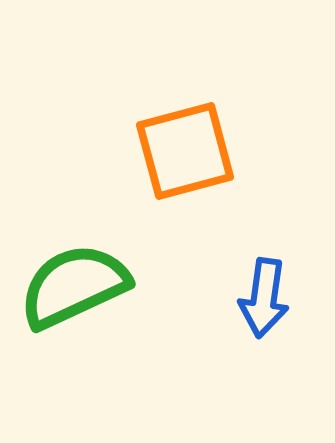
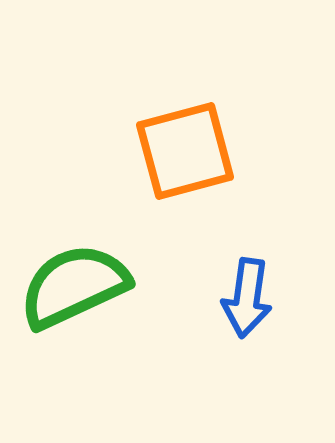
blue arrow: moved 17 px left
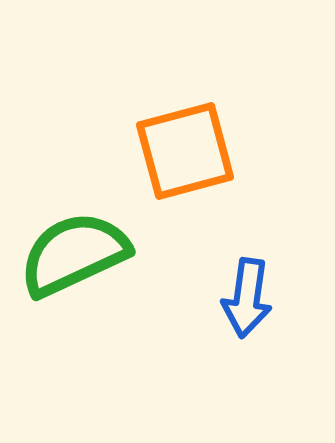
green semicircle: moved 32 px up
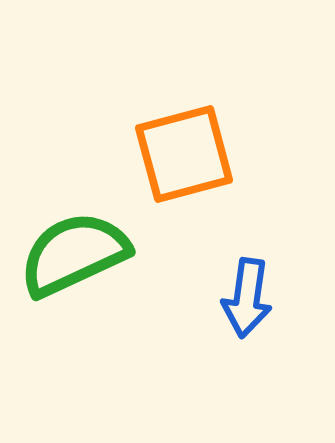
orange square: moved 1 px left, 3 px down
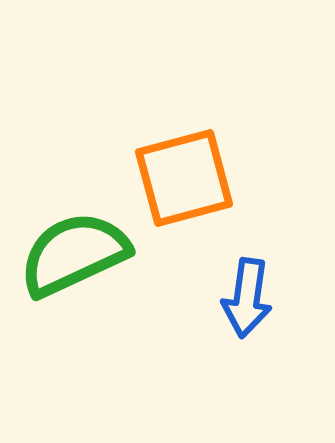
orange square: moved 24 px down
